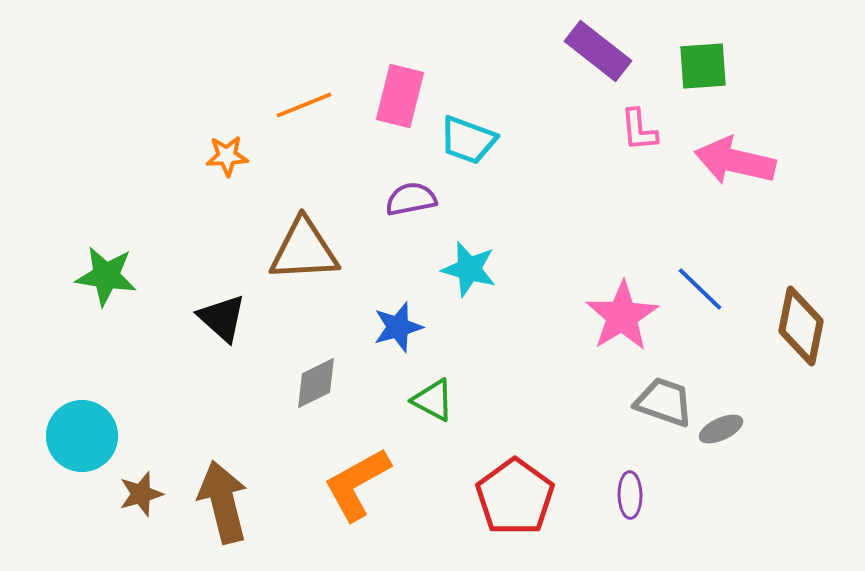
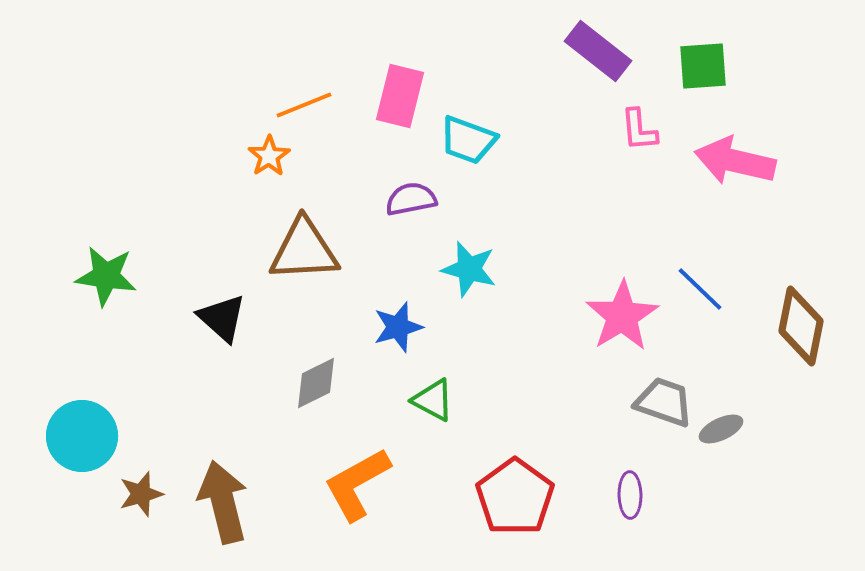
orange star: moved 42 px right; rotated 30 degrees counterclockwise
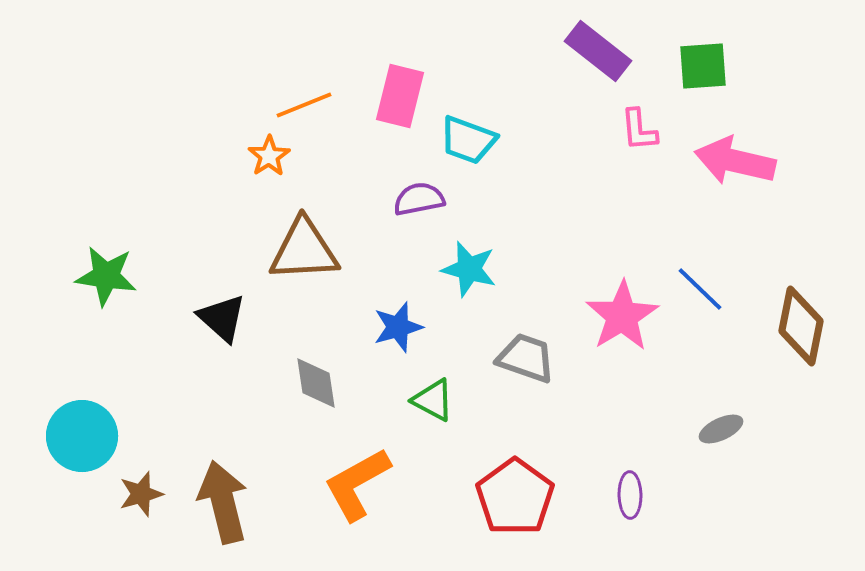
purple semicircle: moved 8 px right
gray diamond: rotated 72 degrees counterclockwise
gray trapezoid: moved 138 px left, 44 px up
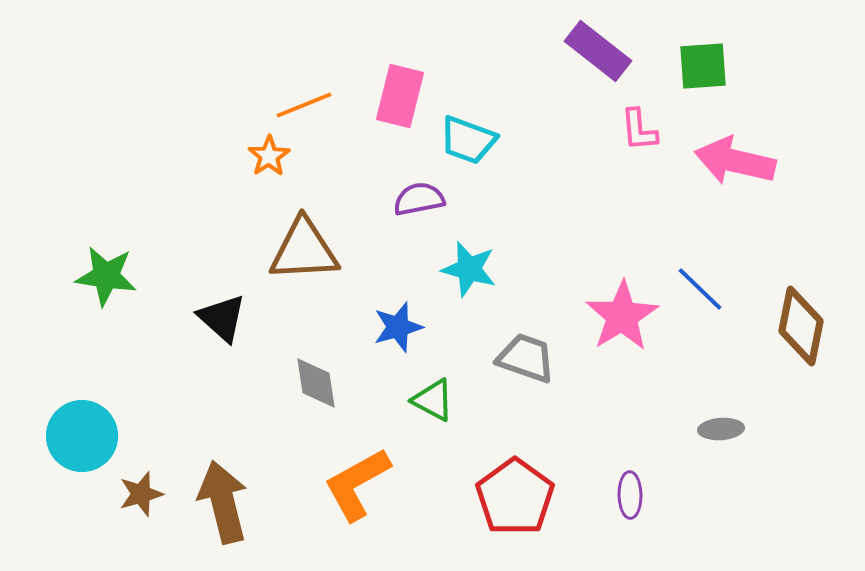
gray ellipse: rotated 21 degrees clockwise
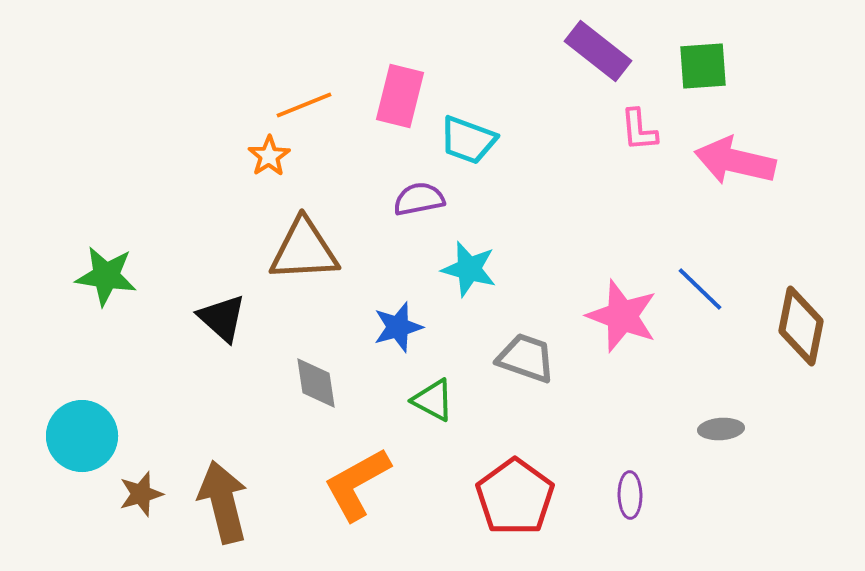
pink star: rotated 20 degrees counterclockwise
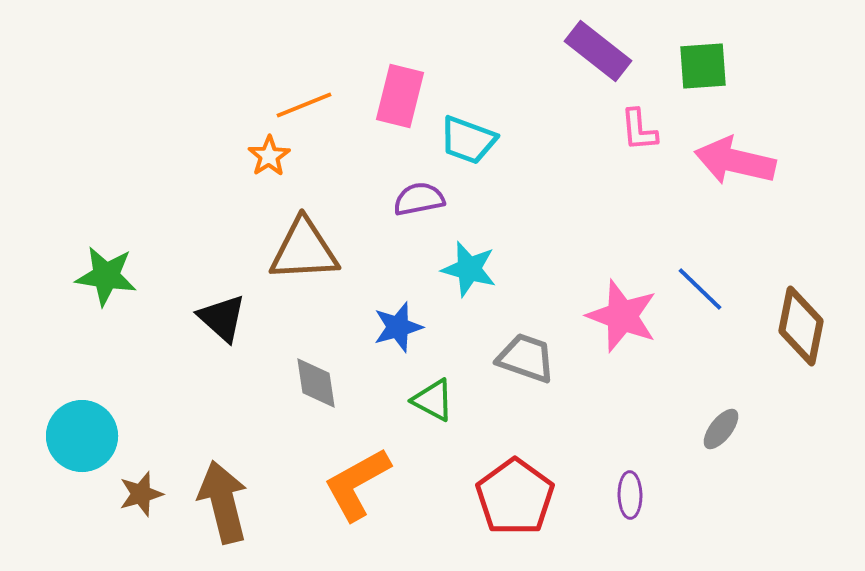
gray ellipse: rotated 48 degrees counterclockwise
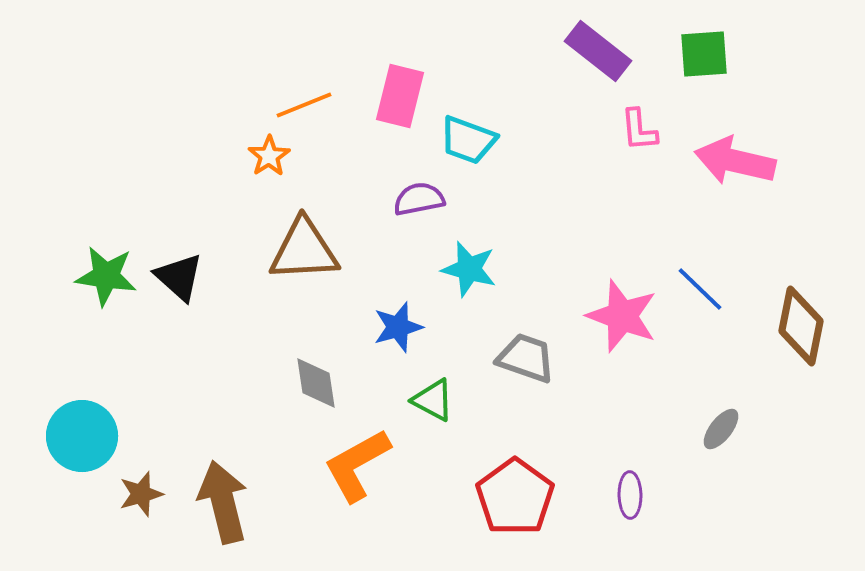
green square: moved 1 px right, 12 px up
black triangle: moved 43 px left, 41 px up
orange L-shape: moved 19 px up
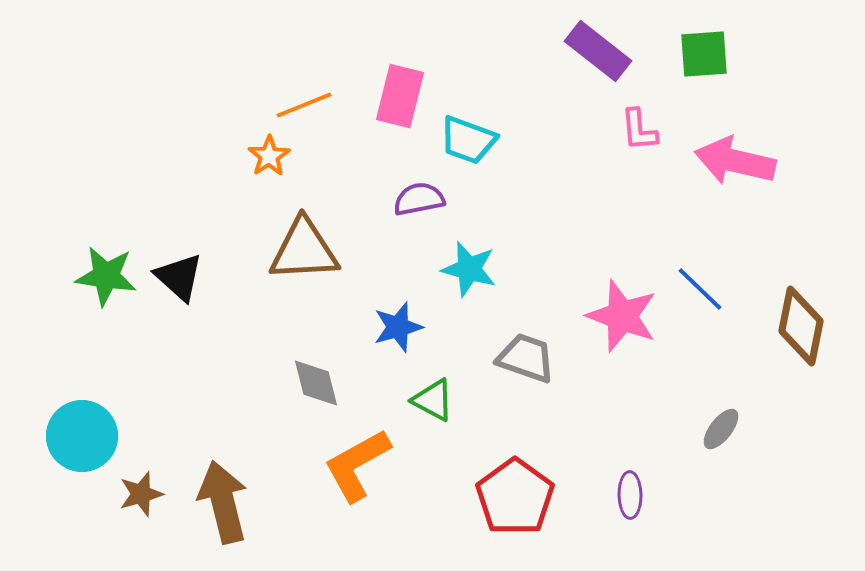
gray diamond: rotated 6 degrees counterclockwise
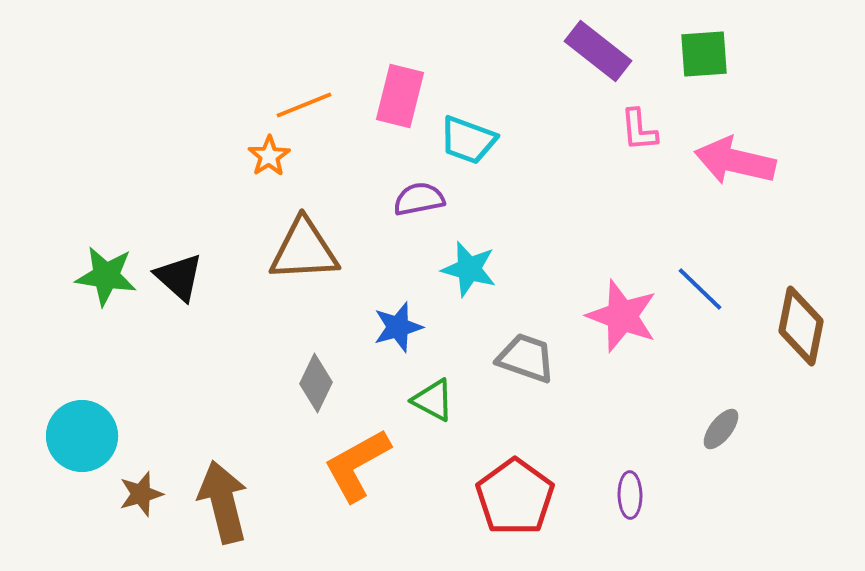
gray diamond: rotated 40 degrees clockwise
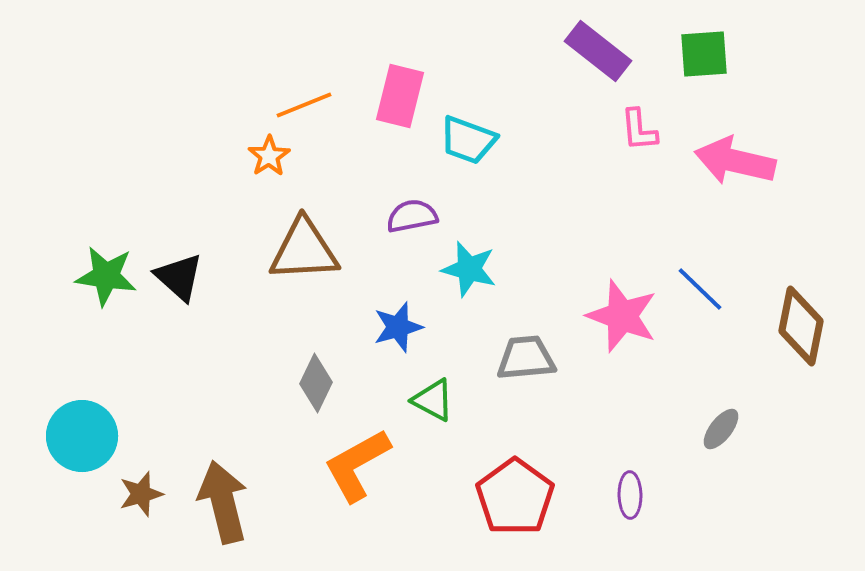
purple semicircle: moved 7 px left, 17 px down
gray trapezoid: rotated 24 degrees counterclockwise
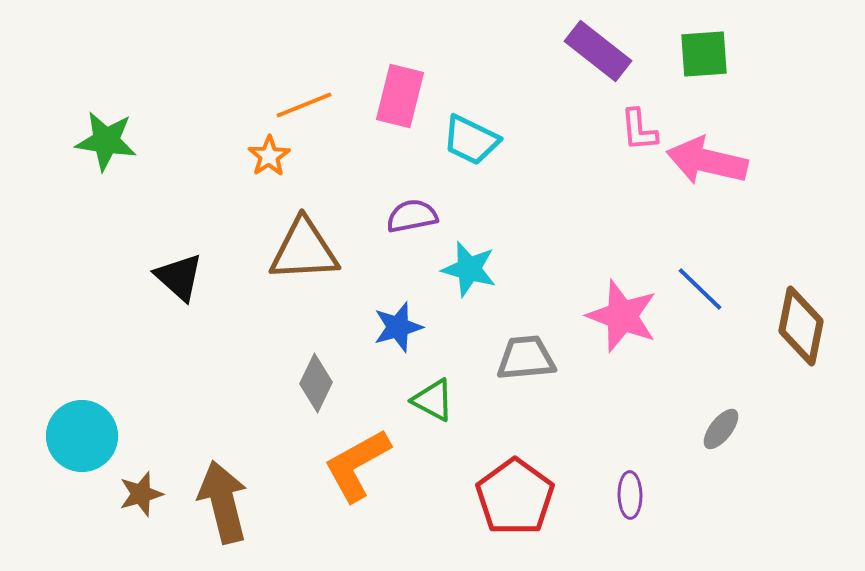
cyan trapezoid: moved 3 px right; rotated 6 degrees clockwise
pink arrow: moved 28 px left
green star: moved 135 px up
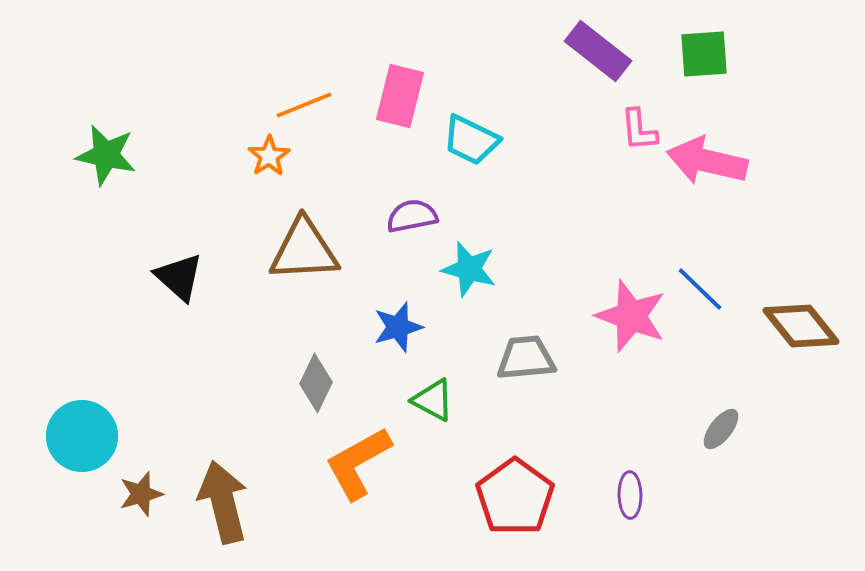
green star: moved 14 px down; rotated 4 degrees clockwise
pink star: moved 9 px right
brown diamond: rotated 50 degrees counterclockwise
orange L-shape: moved 1 px right, 2 px up
